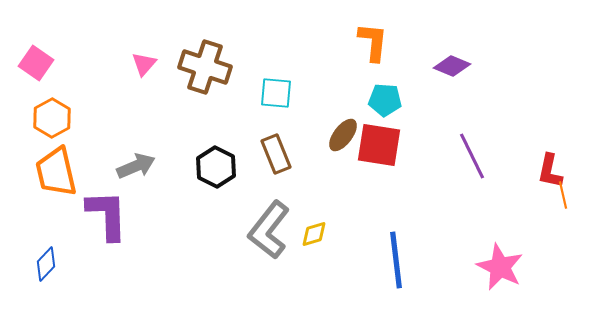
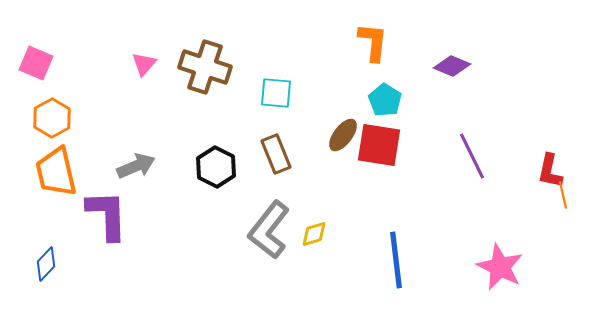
pink square: rotated 12 degrees counterclockwise
cyan pentagon: rotated 28 degrees clockwise
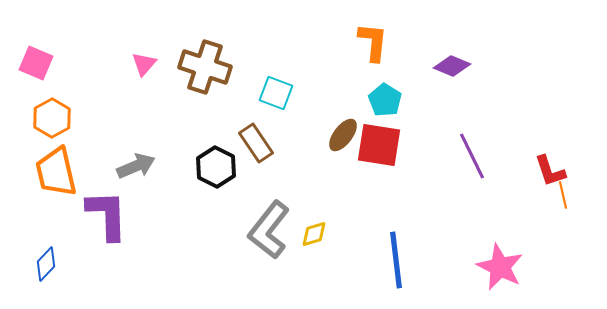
cyan square: rotated 16 degrees clockwise
brown rectangle: moved 20 px left, 11 px up; rotated 12 degrees counterclockwise
red L-shape: rotated 30 degrees counterclockwise
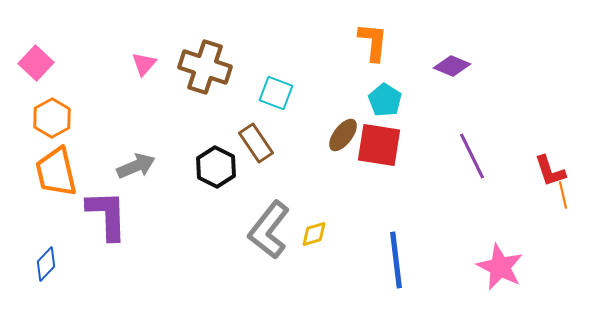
pink square: rotated 20 degrees clockwise
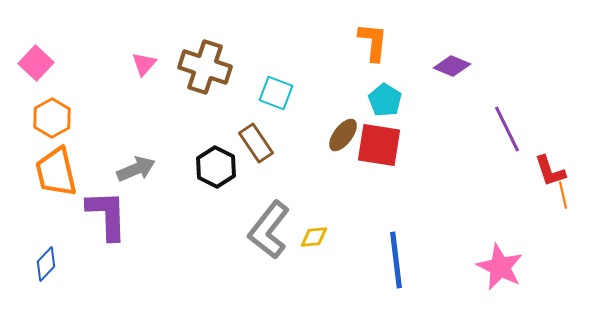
purple line: moved 35 px right, 27 px up
gray arrow: moved 3 px down
yellow diamond: moved 3 px down; rotated 12 degrees clockwise
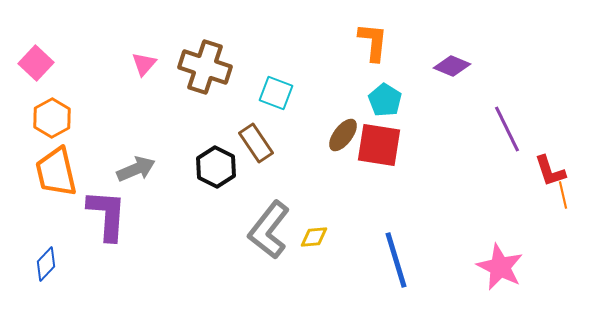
purple L-shape: rotated 6 degrees clockwise
blue line: rotated 10 degrees counterclockwise
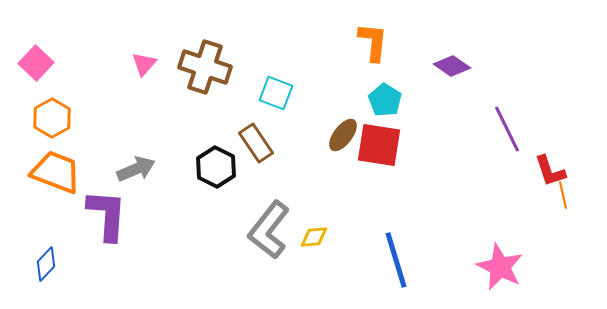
purple diamond: rotated 12 degrees clockwise
orange trapezoid: rotated 124 degrees clockwise
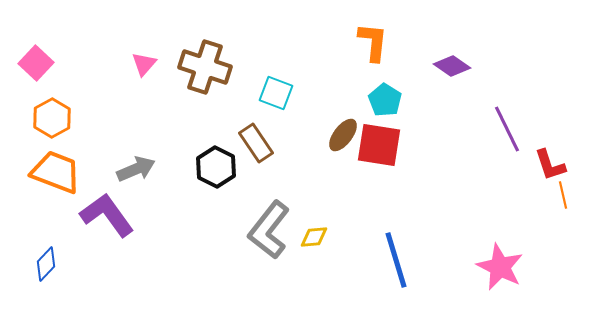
red L-shape: moved 6 px up
purple L-shape: rotated 40 degrees counterclockwise
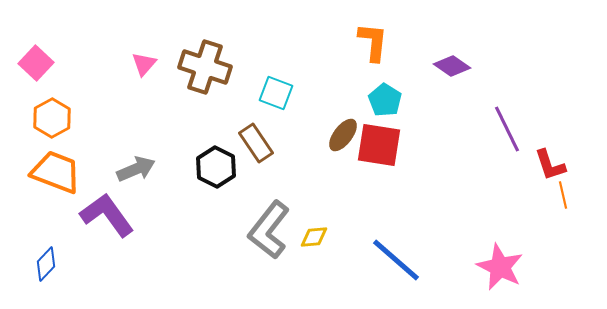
blue line: rotated 32 degrees counterclockwise
